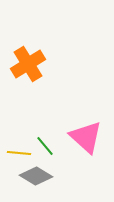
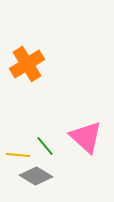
orange cross: moved 1 px left
yellow line: moved 1 px left, 2 px down
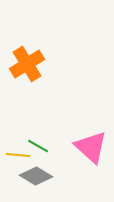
pink triangle: moved 5 px right, 10 px down
green line: moved 7 px left; rotated 20 degrees counterclockwise
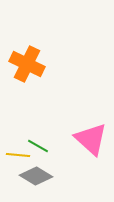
orange cross: rotated 32 degrees counterclockwise
pink triangle: moved 8 px up
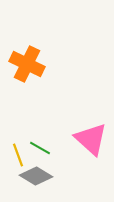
green line: moved 2 px right, 2 px down
yellow line: rotated 65 degrees clockwise
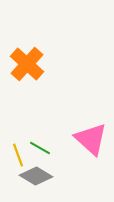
orange cross: rotated 16 degrees clockwise
